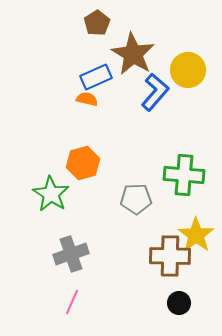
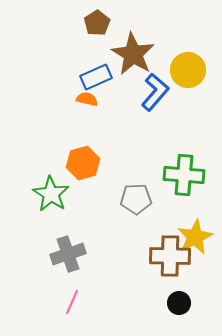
yellow star: moved 1 px left, 2 px down; rotated 9 degrees clockwise
gray cross: moved 3 px left
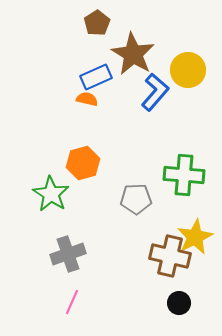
brown cross: rotated 12 degrees clockwise
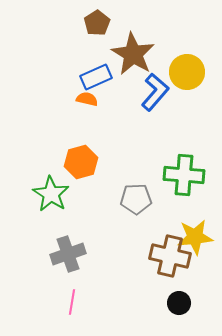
yellow circle: moved 1 px left, 2 px down
orange hexagon: moved 2 px left, 1 px up
yellow star: rotated 21 degrees clockwise
pink line: rotated 15 degrees counterclockwise
